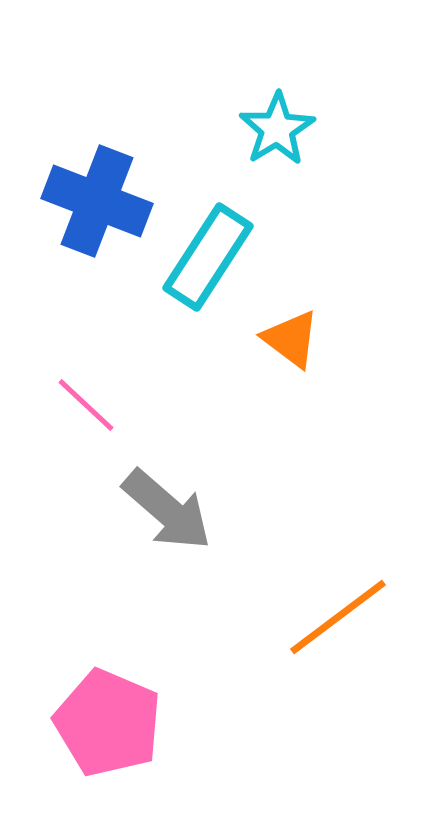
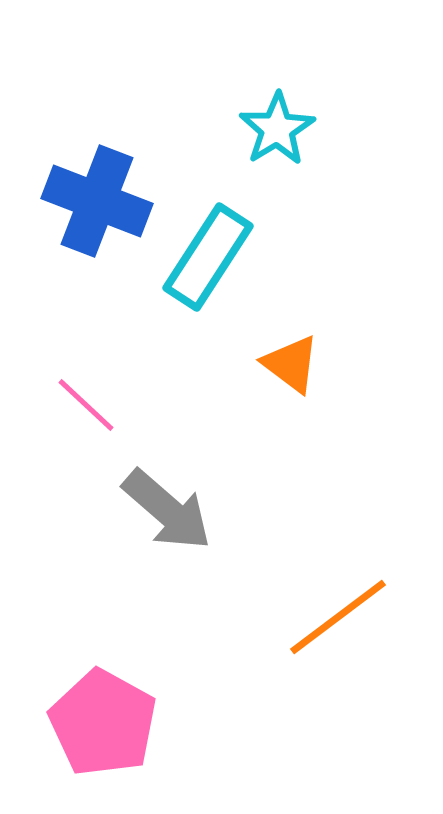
orange triangle: moved 25 px down
pink pentagon: moved 5 px left; rotated 6 degrees clockwise
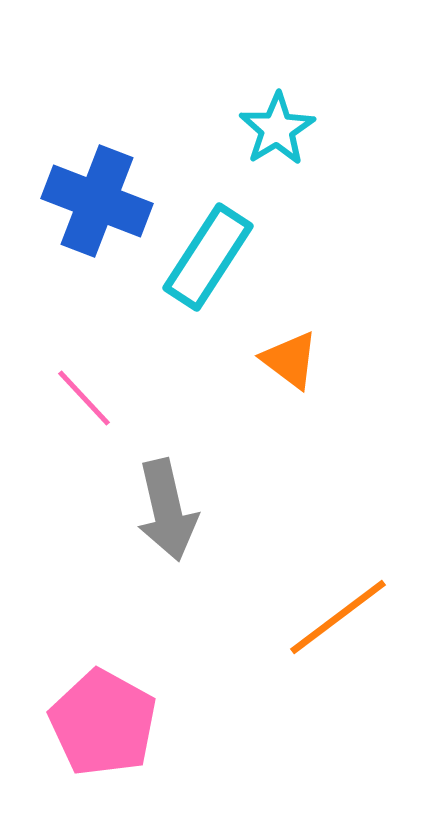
orange triangle: moved 1 px left, 4 px up
pink line: moved 2 px left, 7 px up; rotated 4 degrees clockwise
gray arrow: rotated 36 degrees clockwise
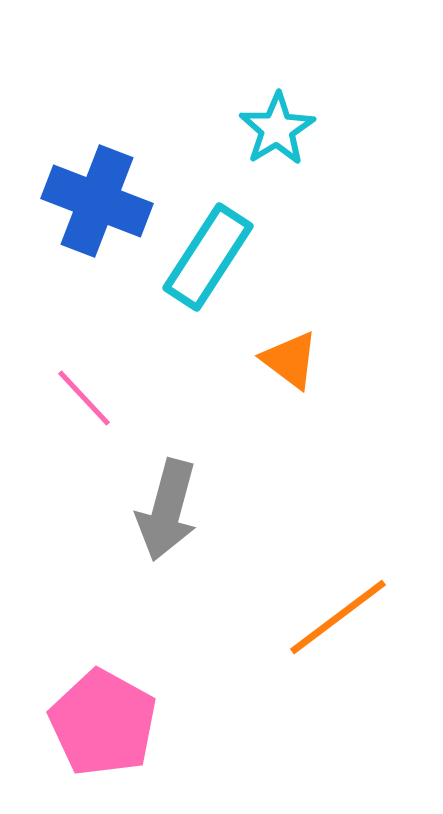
gray arrow: rotated 28 degrees clockwise
